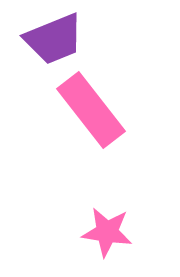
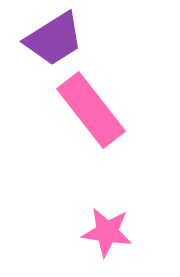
purple trapezoid: rotated 10 degrees counterclockwise
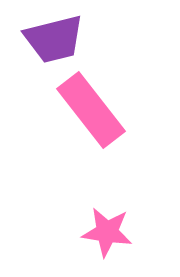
purple trapezoid: rotated 18 degrees clockwise
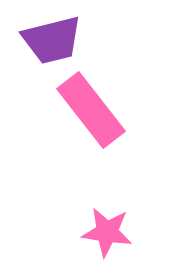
purple trapezoid: moved 2 px left, 1 px down
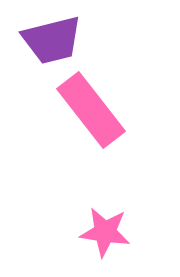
pink star: moved 2 px left
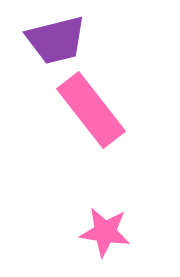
purple trapezoid: moved 4 px right
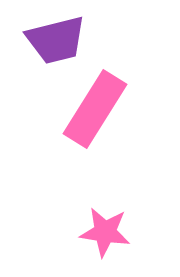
pink rectangle: moved 4 px right, 1 px up; rotated 70 degrees clockwise
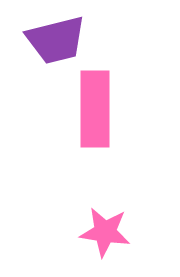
pink rectangle: rotated 32 degrees counterclockwise
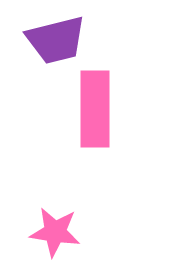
pink star: moved 50 px left
